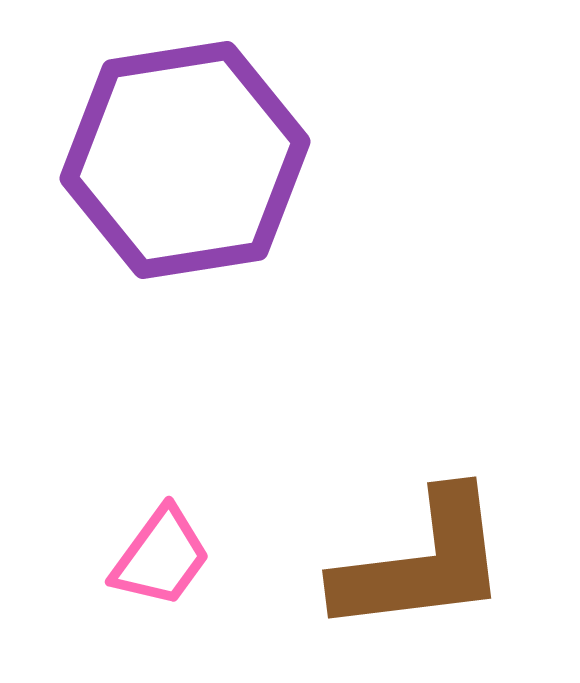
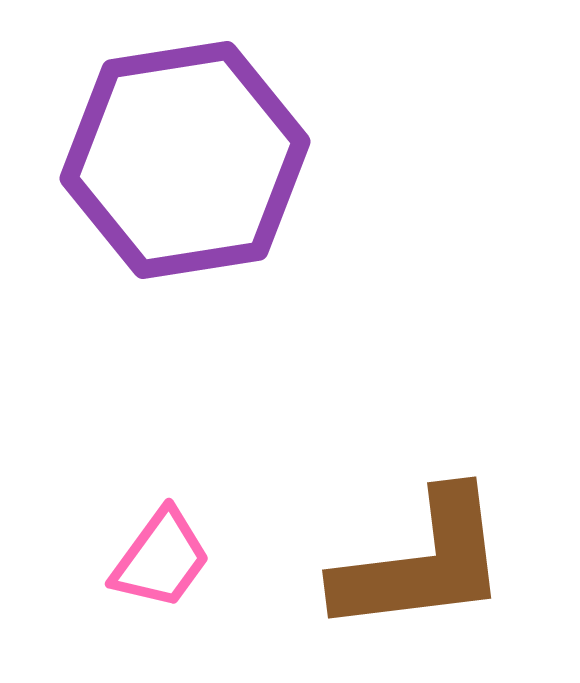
pink trapezoid: moved 2 px down
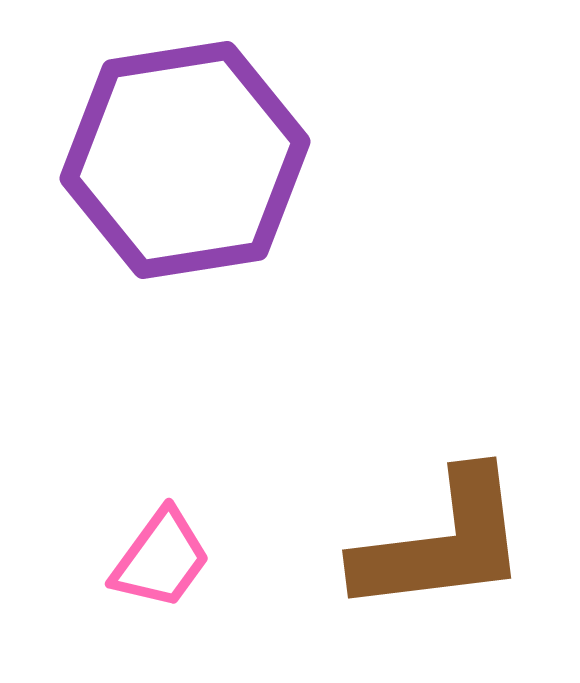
brown L-shape: moved 20 px right, 20 px up
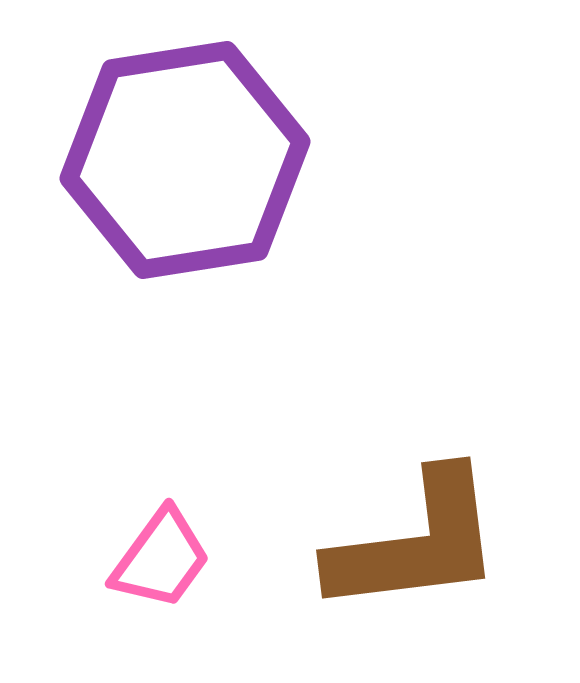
brown L-shape: moved 26 px left
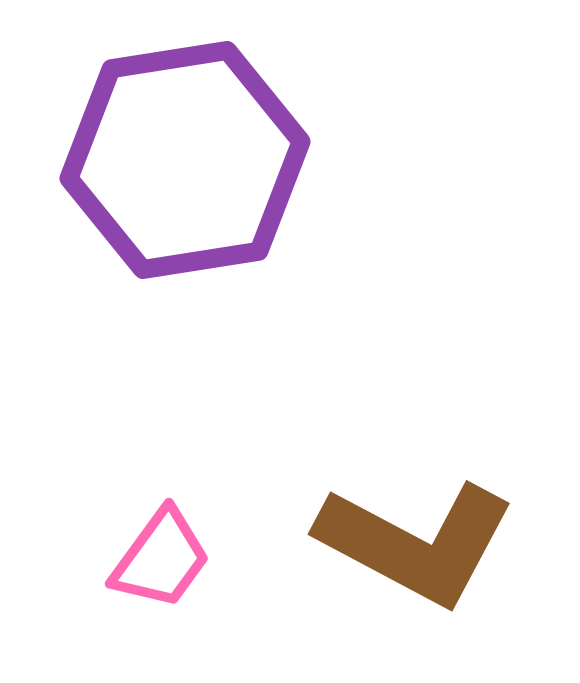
brown L-shape: rotated 35 degrees clockwise
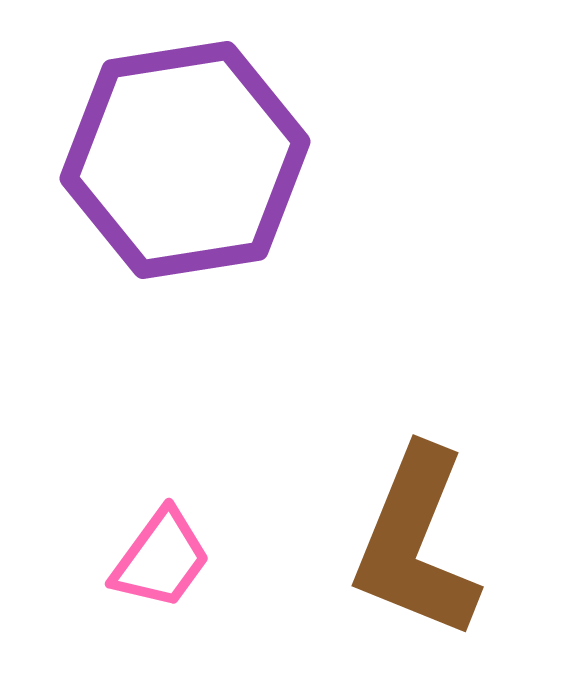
brown L-shape: rotated 84 degrees clockwise
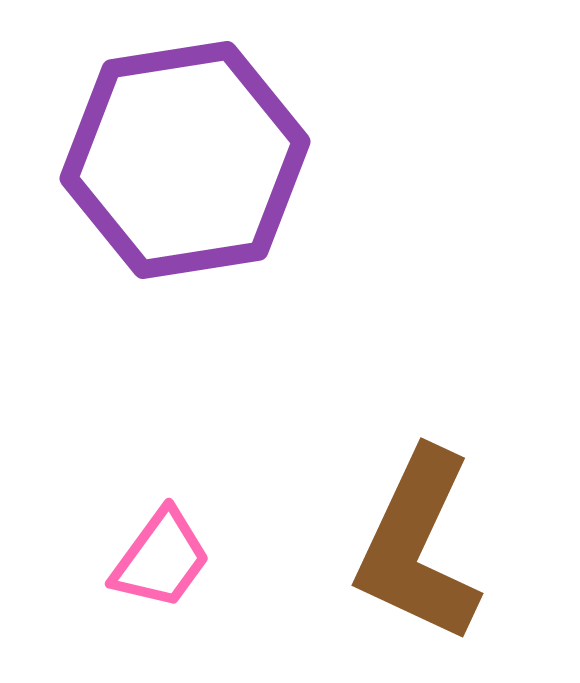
brown L-shape: moved 2 px right, 3 px down; rotated 3 degrees clockwise
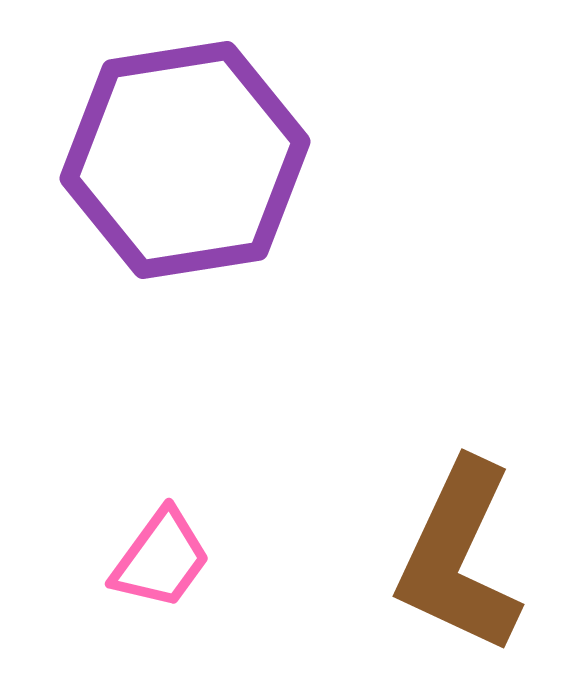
brown L-shape: moved 41 px right, 11 px down
